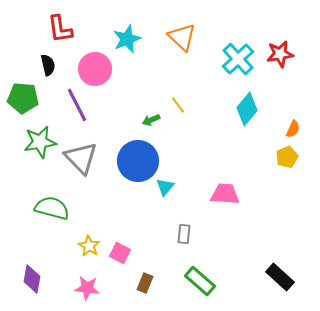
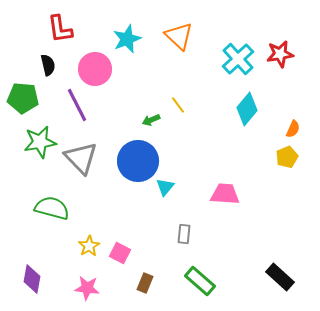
orange triangle: moved 3 px left, 1 px up
yellow star: rotated 10 degrees clockwise
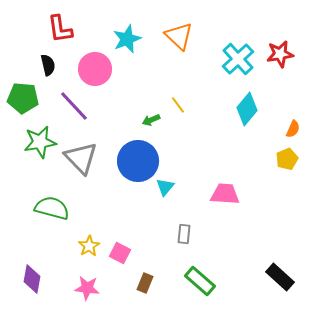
purple line: moved 3 px left, 1 px down; rotated 16 degrees counterclockwise
yellow pentagon: moved 2 px down
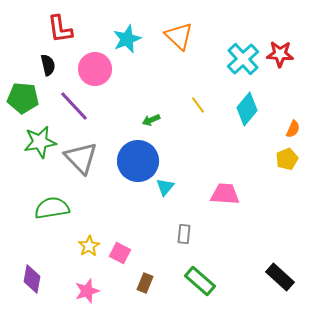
red star: rotated 12 degrees clockwise
cyan cross: moved 5 px right
yellow line: moved 20 px right
green semicircle: rotated 24 degrees counterclockwise
pink star: moved 3 px down; rotated 25 degrees counterclockwise
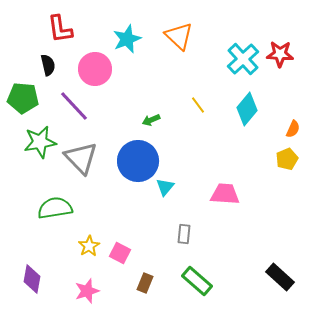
green semicircle: moved 3 px right
green rectangle: moved 3 px left
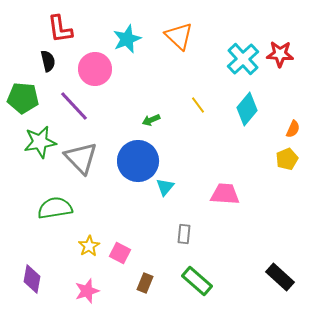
black semicircle: moved 4 px up
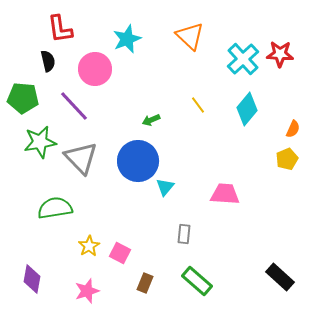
orange triangle: moved 11 px right
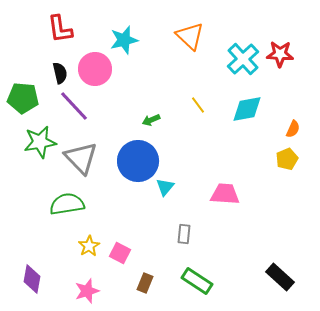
cyan star: moved 3 px left, 1 px down; rotated 8 degrees clockwise
black semicircle: moved 12 px right, 12 px down
cyan diamond: rotated 40 degrees clockwise
green semicircle: moved 12 px right, 4 px up
green rectangle: rotated 8 degrees counterclockwise
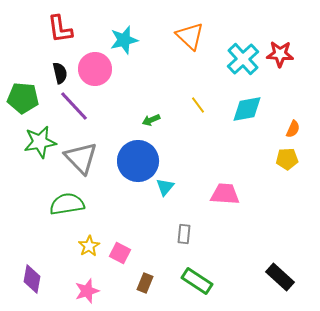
yellow pentagon: rotated 20 degrees clockwise
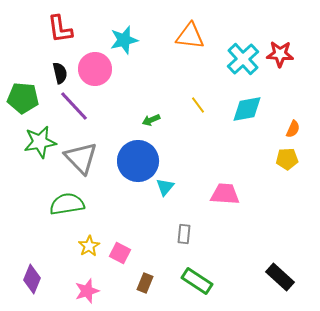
orange triangle: rotated 36 degrees counterclockwise
purple diamond: rotated 12 degrees clockwise
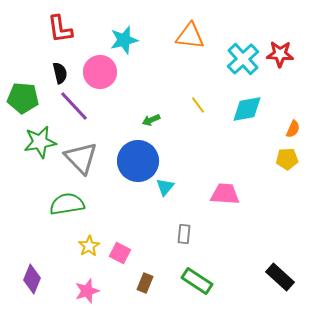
pink circle: moved 5 px right, 3 px down
